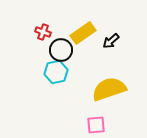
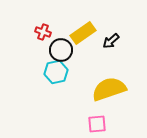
pink square: moved 1 px right, 1 px up
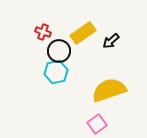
black circle: moved 2 px left, 1 px down
yellow semicircle: moved 1 px down
pink square: rotated 30 degrees counterclockwise
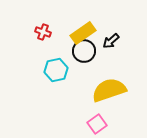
black circle: moved 25 px right
cyan hexagon: moved 2 px up
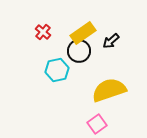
red cross: rotated 21 degrees clockwise
black circle: moved 5 px left
cyan hexagon: moved 1 px right
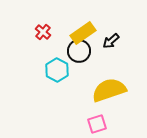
cyan hexagon: rotated 20 degrees counterclockwise
pink square: rotated 18 degrees clockwise
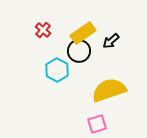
red cross: moved 2 px up
